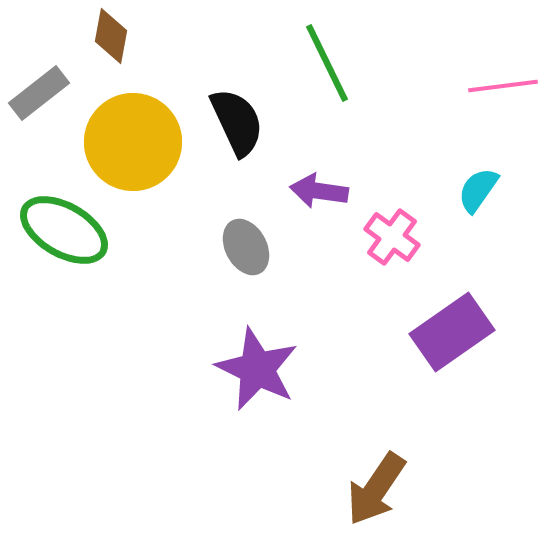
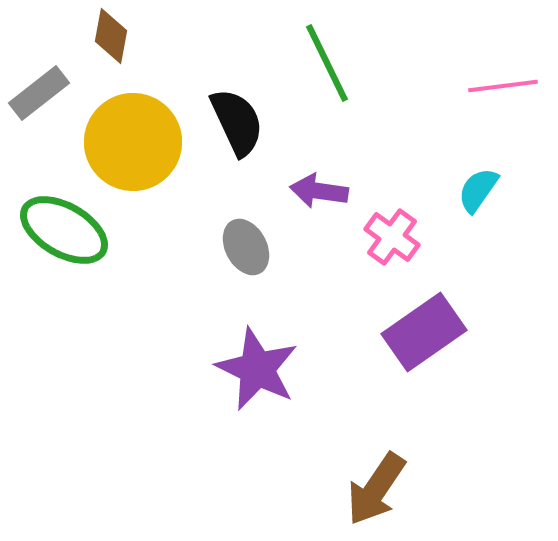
purple rectangle: moved 28 px left
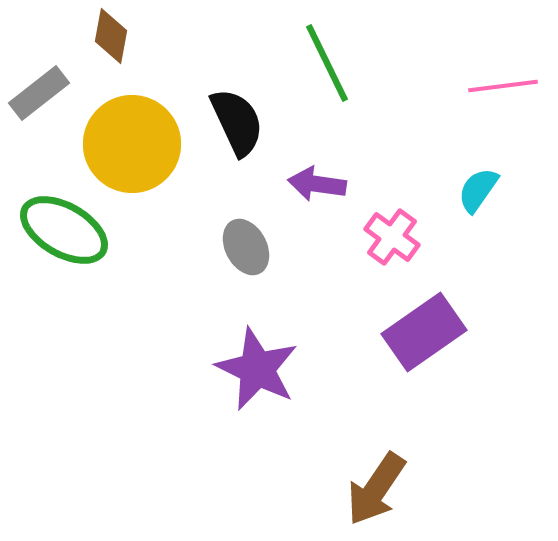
yellow circle: moved 1 px left, 2 px down
purple arrow: moved 2 px left, 7 px up
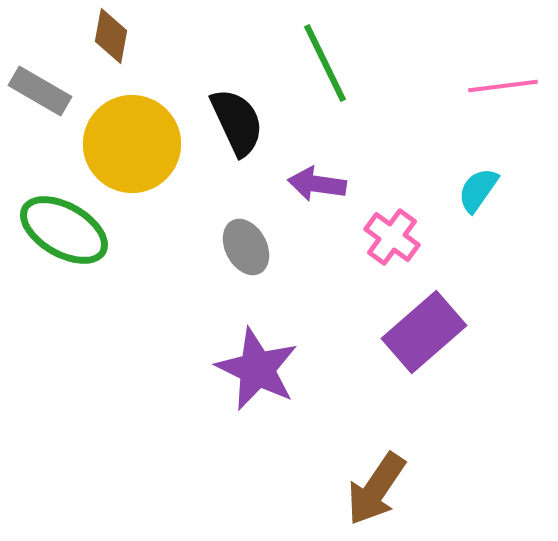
green line: moved 2 px left
gray rectangle: moved 1 px right, 2 px up; rotated 68 degrees clockwise
purple rectangle: rotated 6 degrees counterclockwise
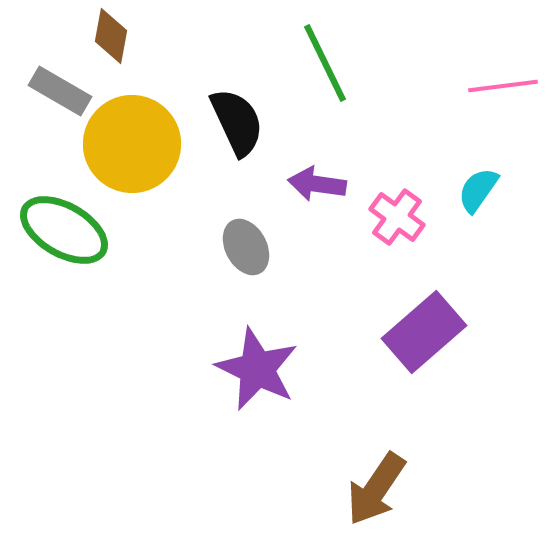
gray rectangle: moved 20 px right
pink cross: moved 5 px right, 20 px up
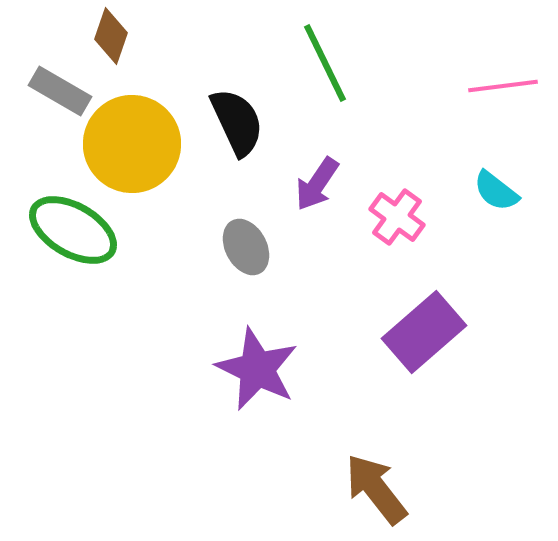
brown diamond: rotated 8 degrees clockwise
purple arrow: rotated 64 degrees counterclockwise
cyan semicircle: moved 18 px right, 1 px down; rotated 87 degrees counterclockwise
green ellipse: moved 9 px right
brown arrow: rotated 108 degrees clockwise
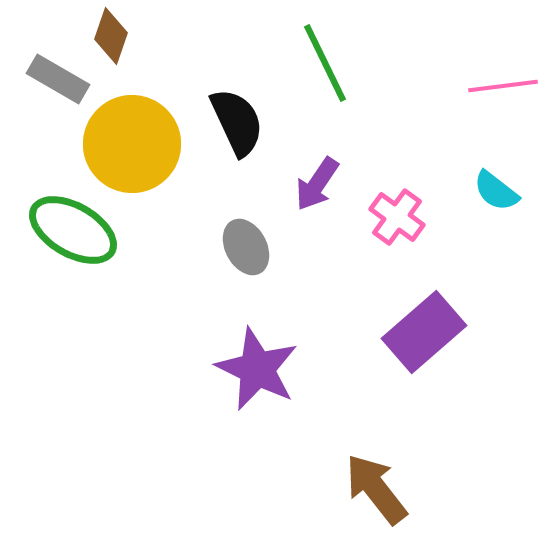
gray rectangle: moved 2 px left, 12 px up
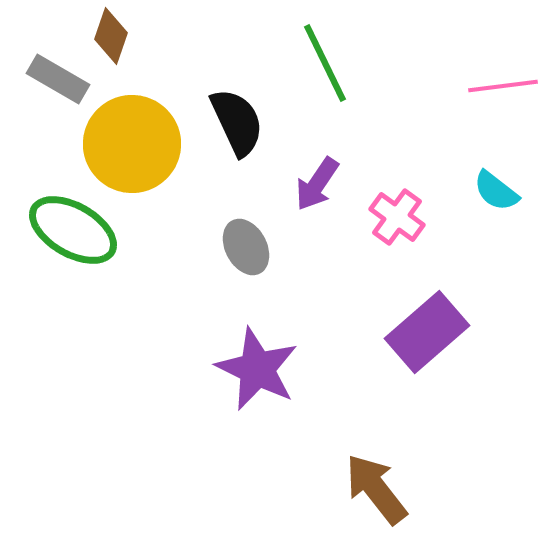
purple rectangle: moved 3 px right
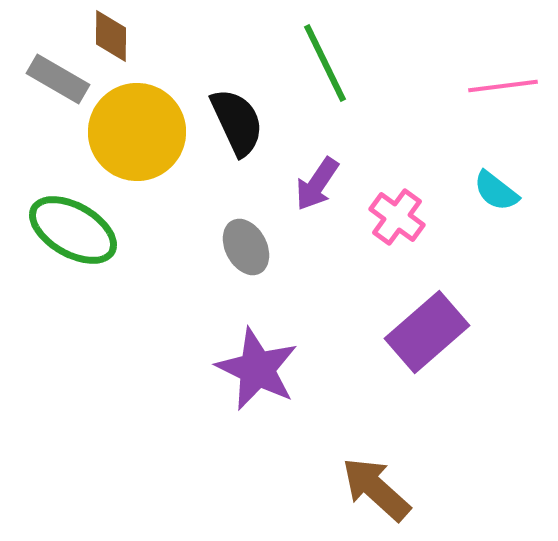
brown diamond: rotated 18 degrees counterclockwise
yellow circle: moved 5 px right, 12 px up
brown arrow: rotated 10 degrees counterclockwise
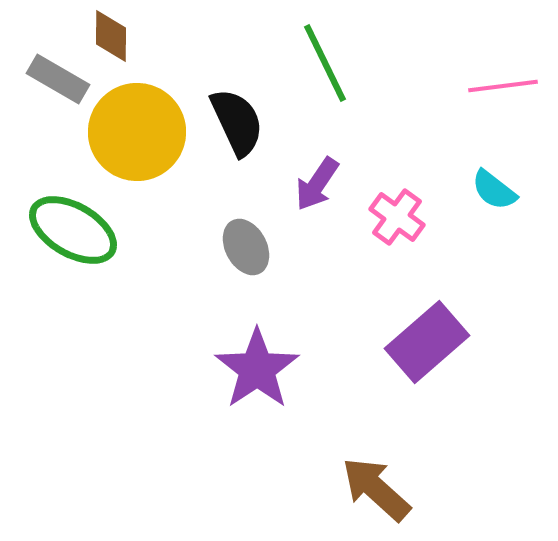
cyan semicircle: moved 2 px left, 1 px up
purple rectangle: moved 10 px down
purple star: rotated 12 degrees clockwise
